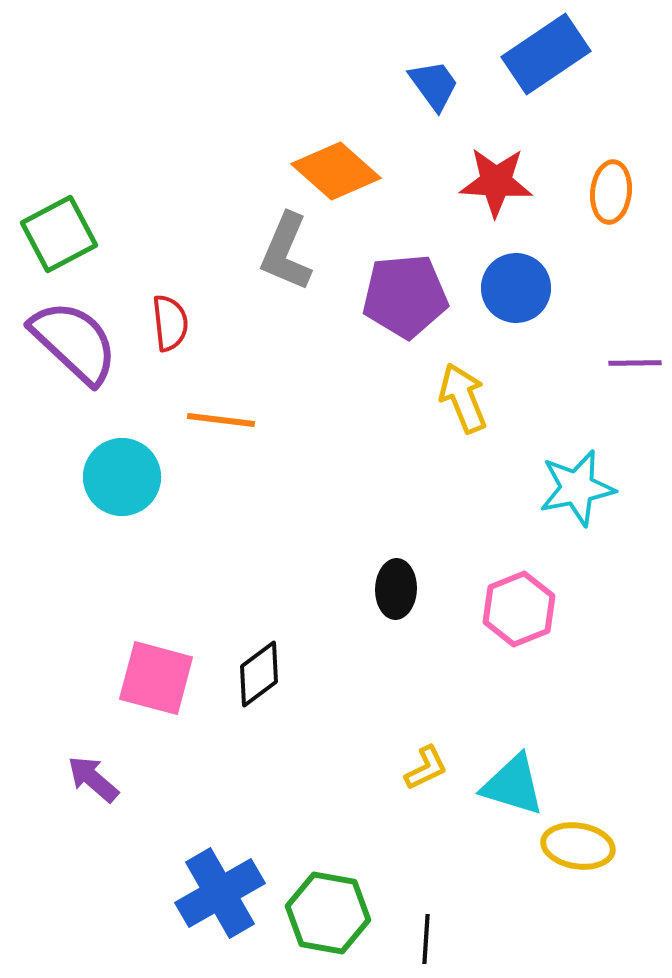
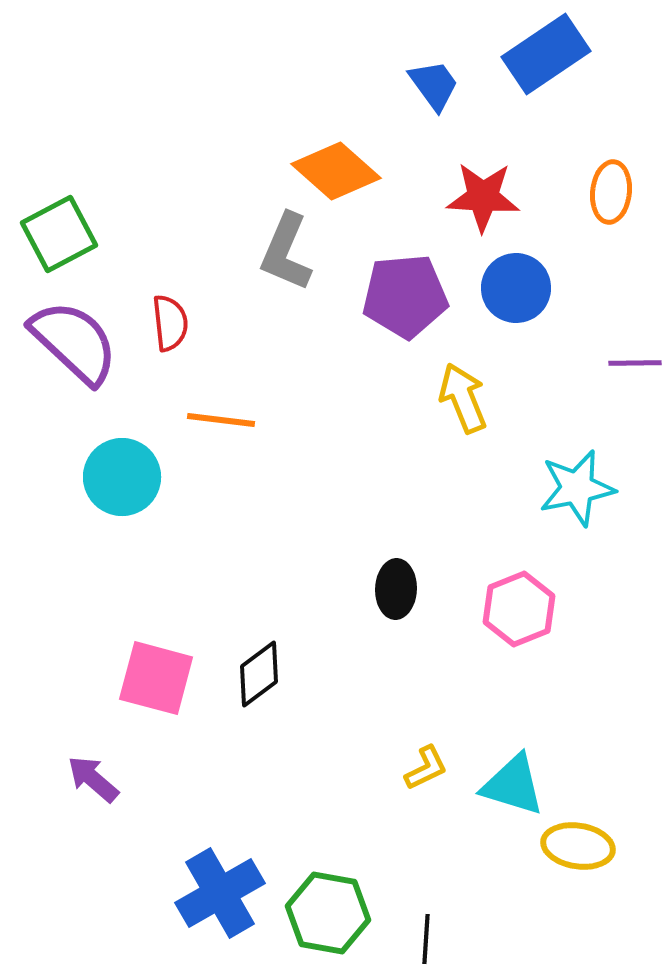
red star: moved 13 px left, 15 px down
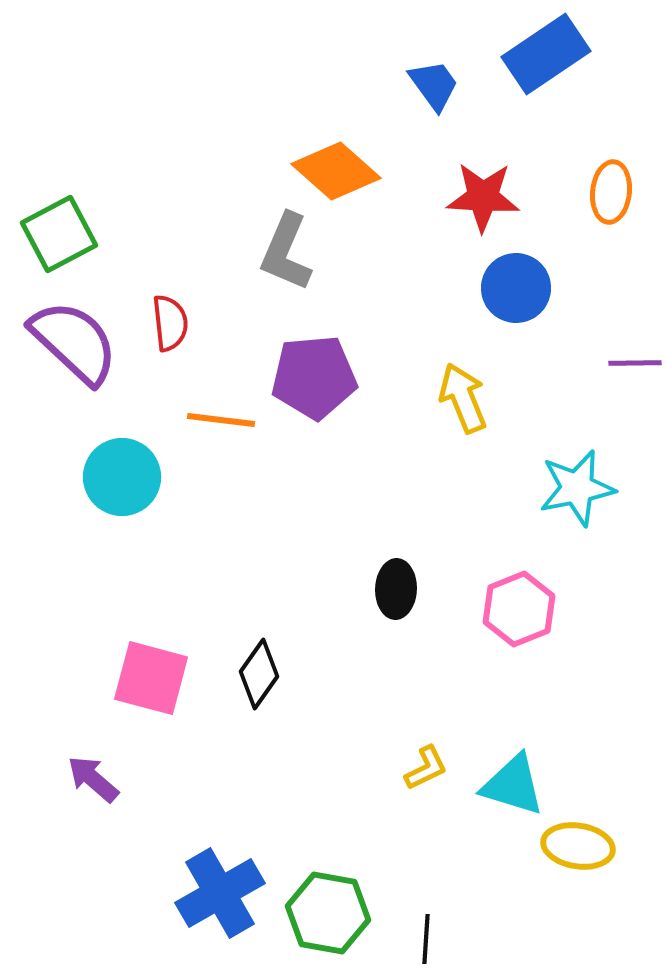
purple pentagon: moved 91 px left, 81 px down
black diamond: rotated 18 degrees counterclockwise
pink square: moved 5 px left
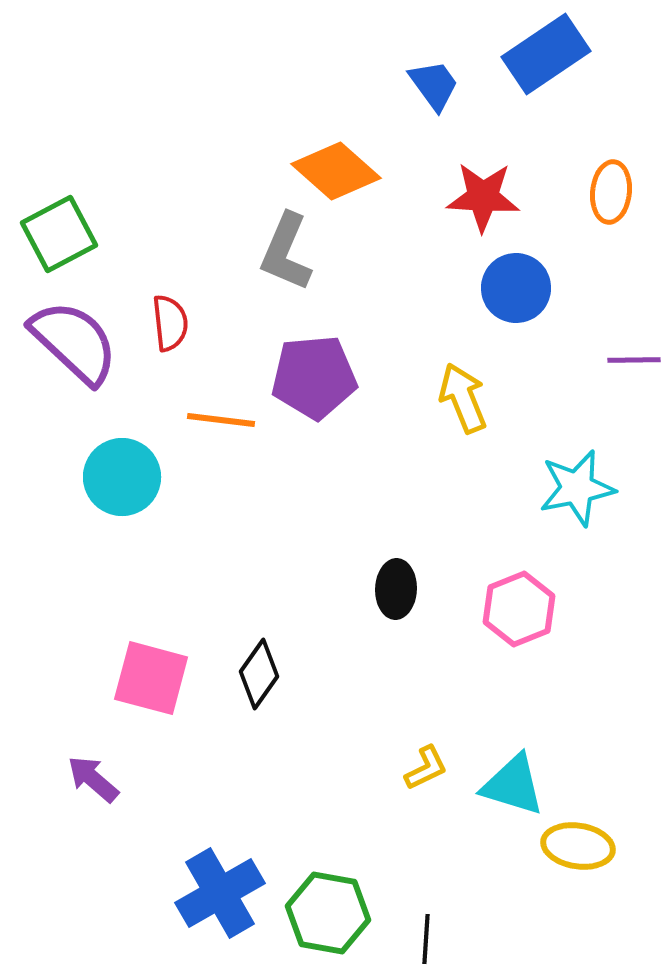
purple line: moved 1 px left, 3 px up
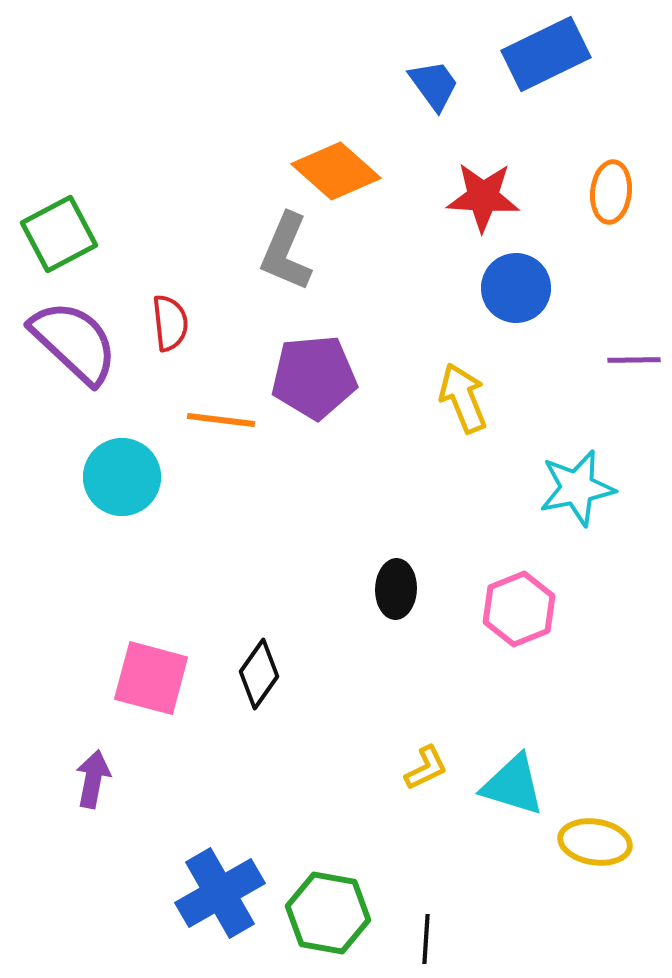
blue rectangle: rotated 8 degrees clockwise
purple arrow: rotated 60 degrees clockwise
yellow ellipse: moved 17 px right, 4 px up
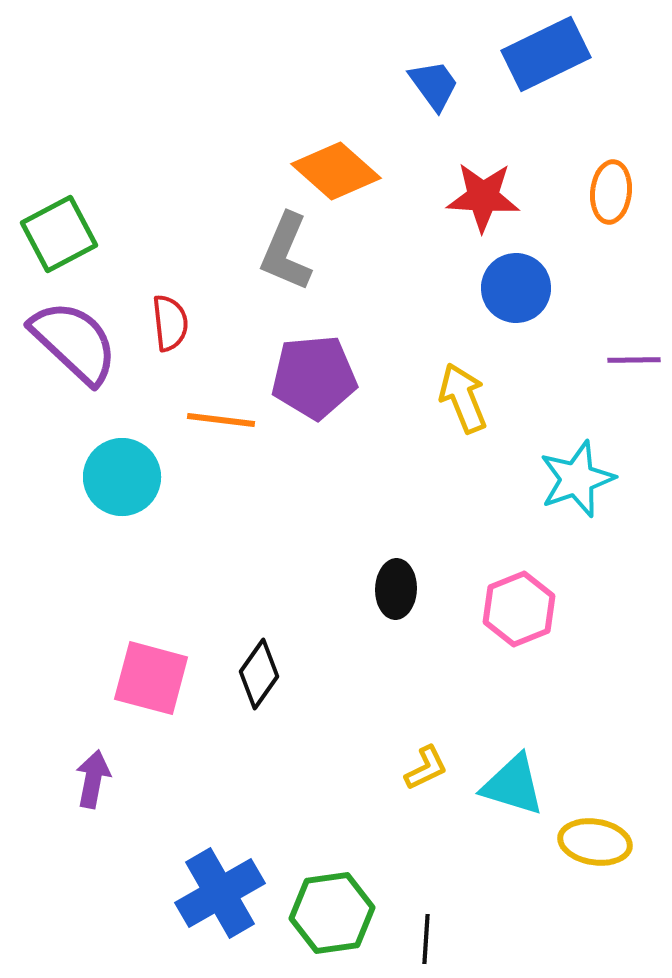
cyan star: moved 9 px up; rotated 8 degrees counterclockwise
green hexagon: moved 4 px right; rotated 18 degrees counterclockwise
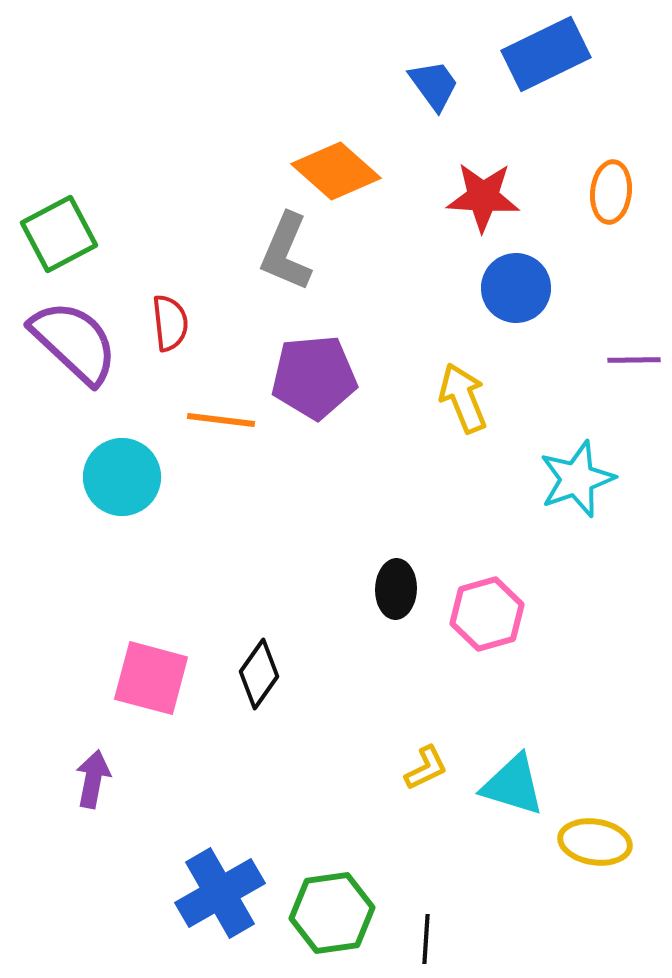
pink hexagon: moved 32 px left, 5 px down; rotated 6 degrees clockwise
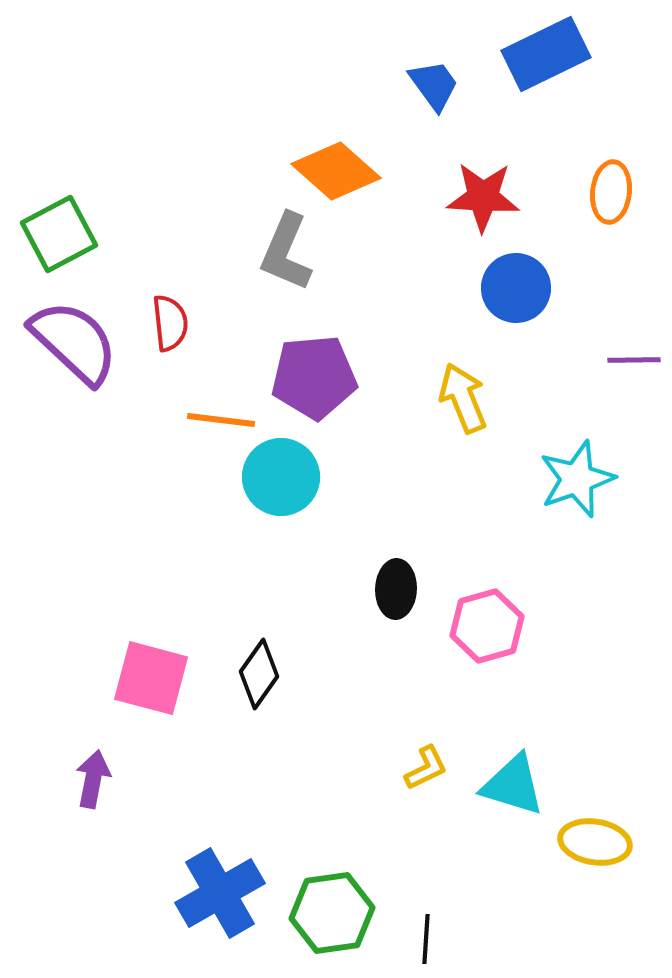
cyan circle: moved 159 px right
pink hexagon: moved 12 px down
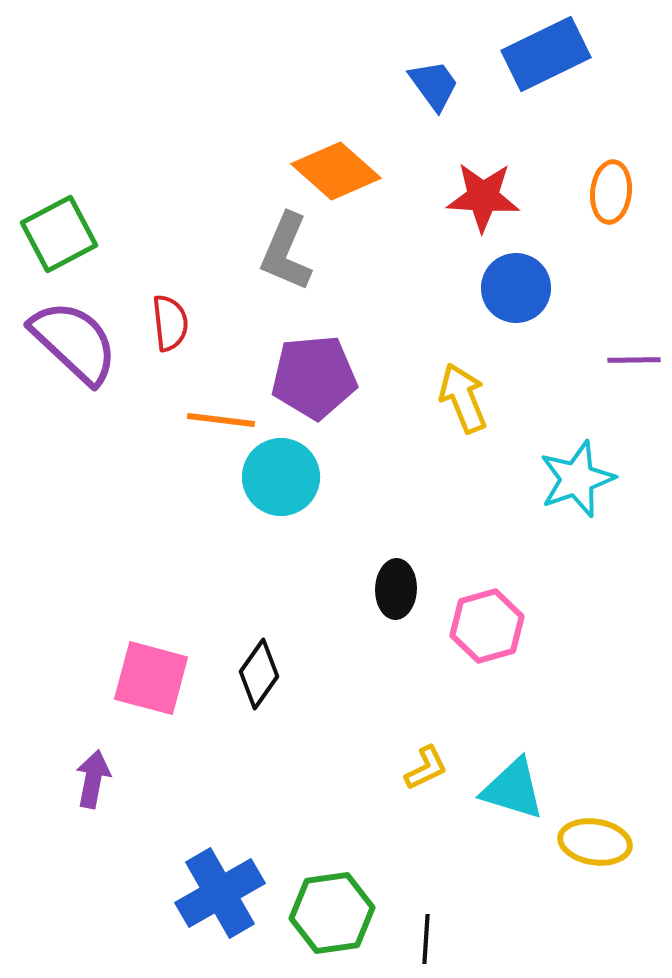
cyan triangle: moved 4 px down
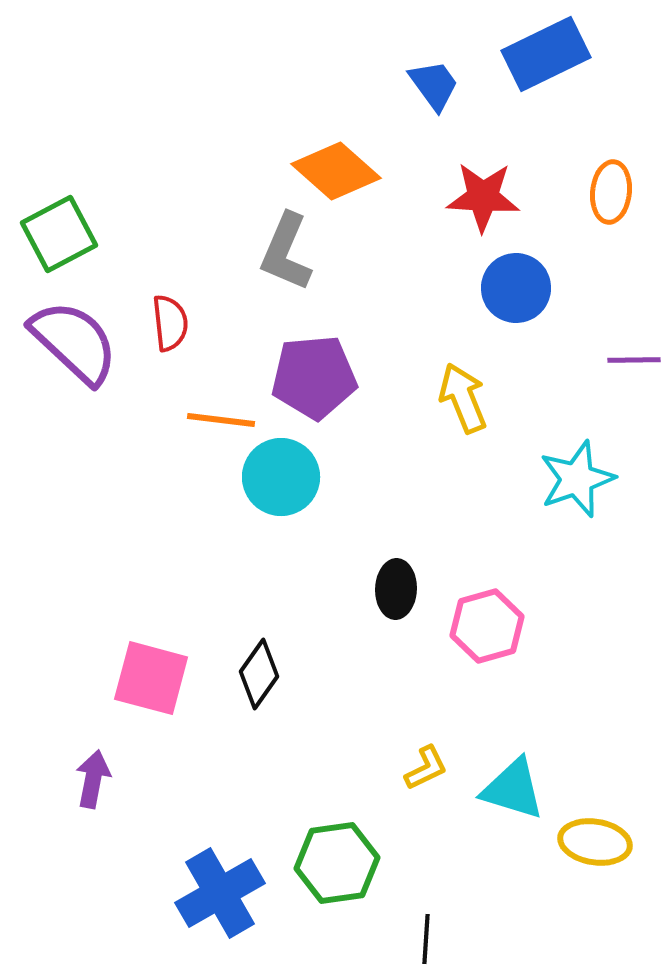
green hexagon: moved 5 px right, 50 px up
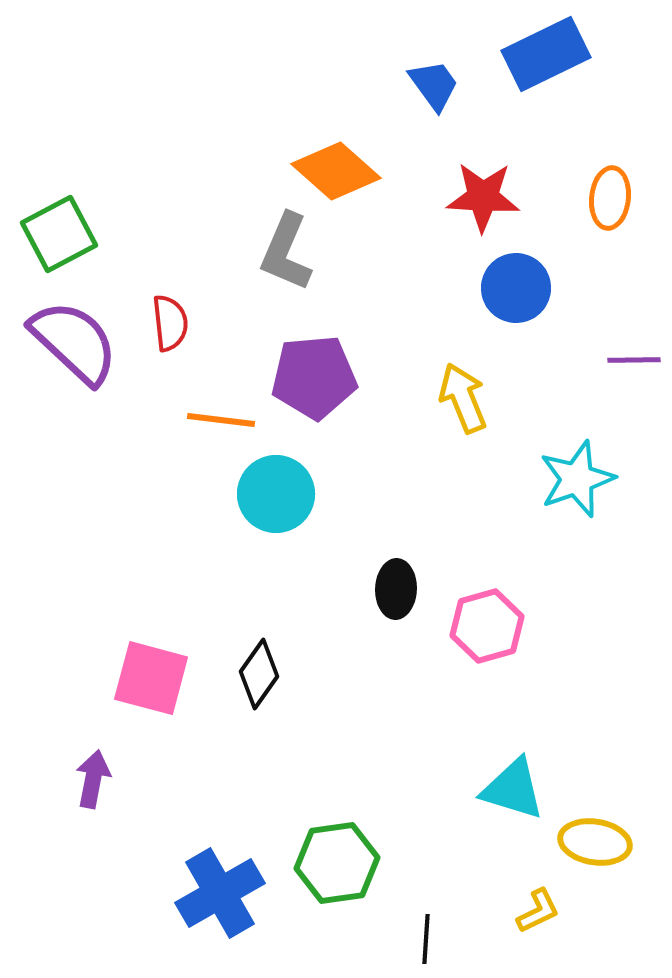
orange ellipse: moved 1 px left, 6 px down
cyan circle: moved 5 px left, 17 px down
yellow L-shape: moved 112 px right, 143 px down
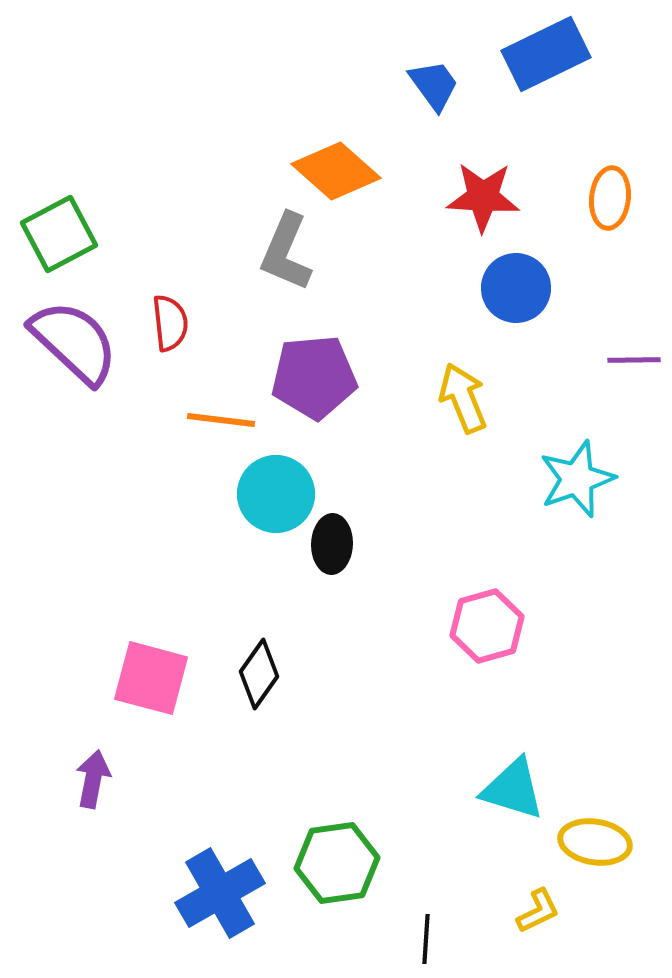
black ellipse: moved 64 px left, 45 px up
